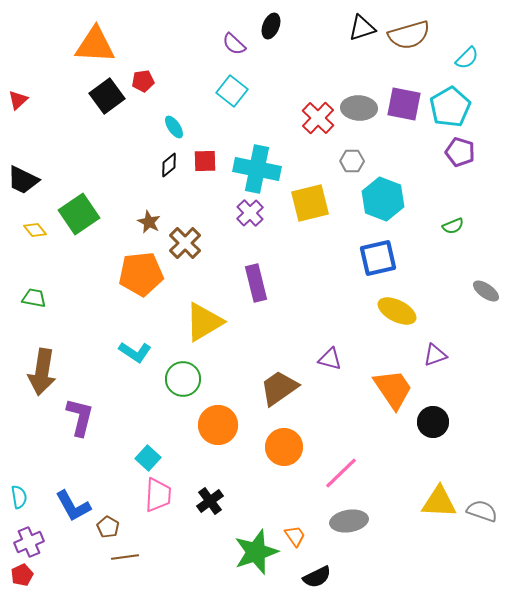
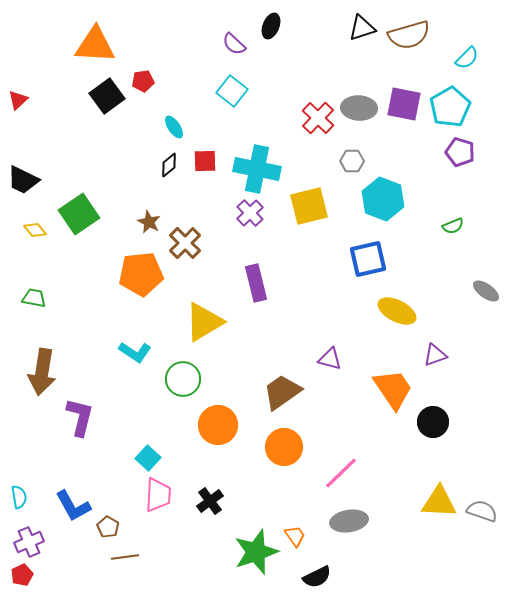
yellow square at (310, 203): moved 1 px left, 3 px down
blue square at (378, 258): moved 10 px left, 1 px down
brown trapezoid at (279, 388): moved 3 px right, 4 px down
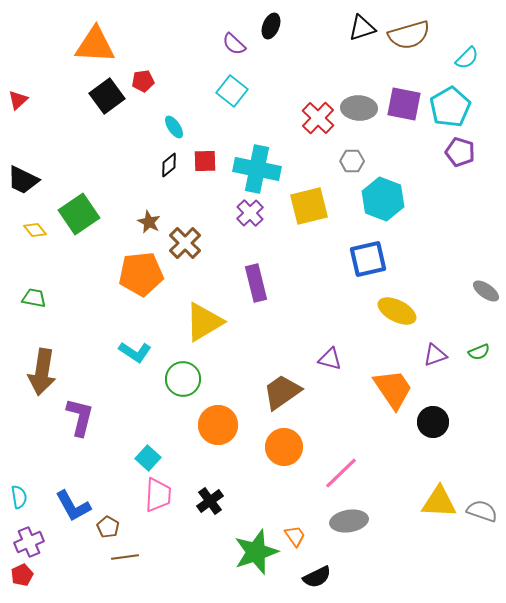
green semicircle at (453, 226): moved 26 px right, 126 px down
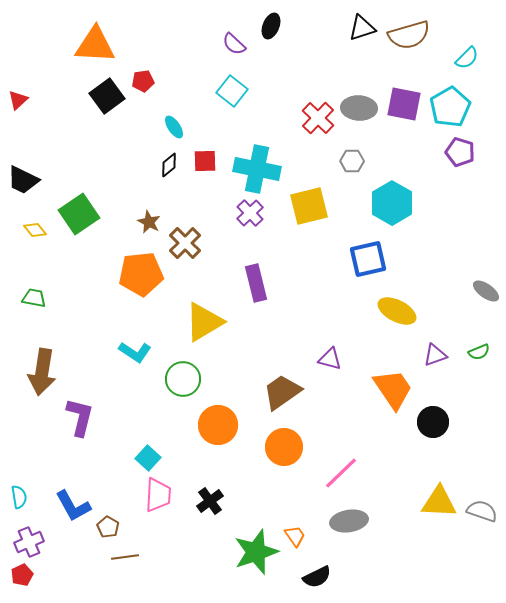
cyan hexagon at (383, 199): moved 9 px right, 4 px down; rotated 9 degrees clockwise
